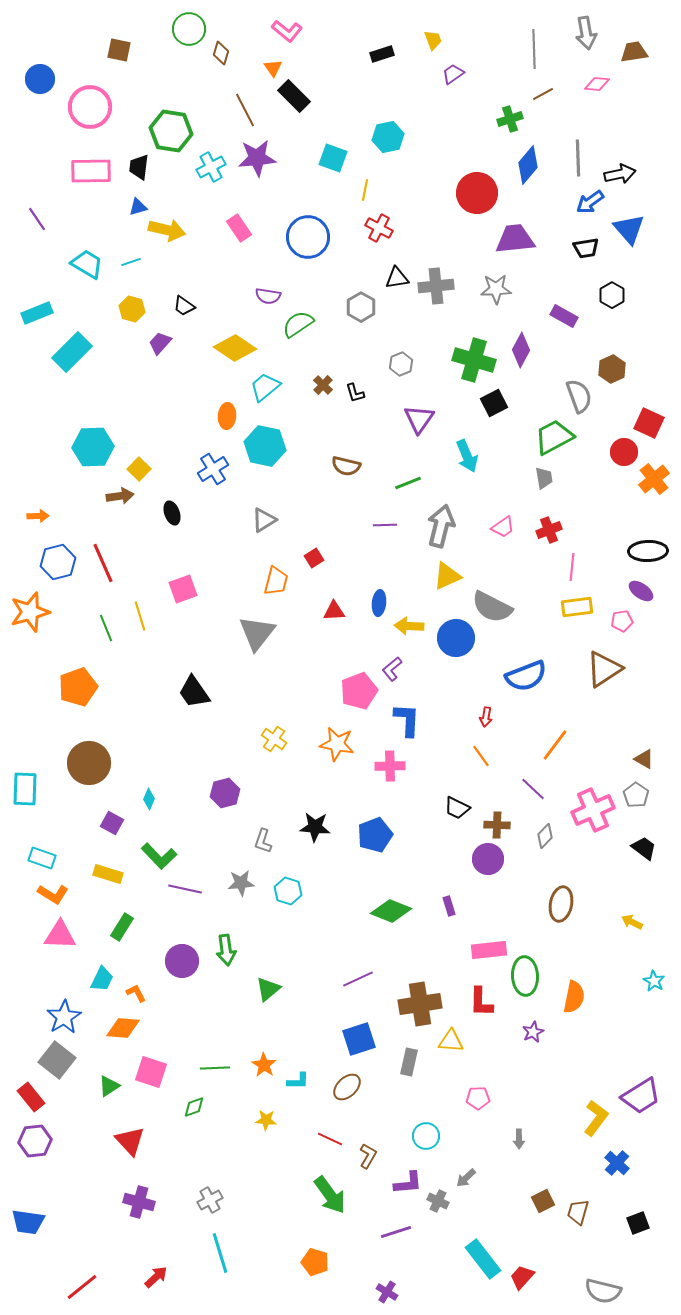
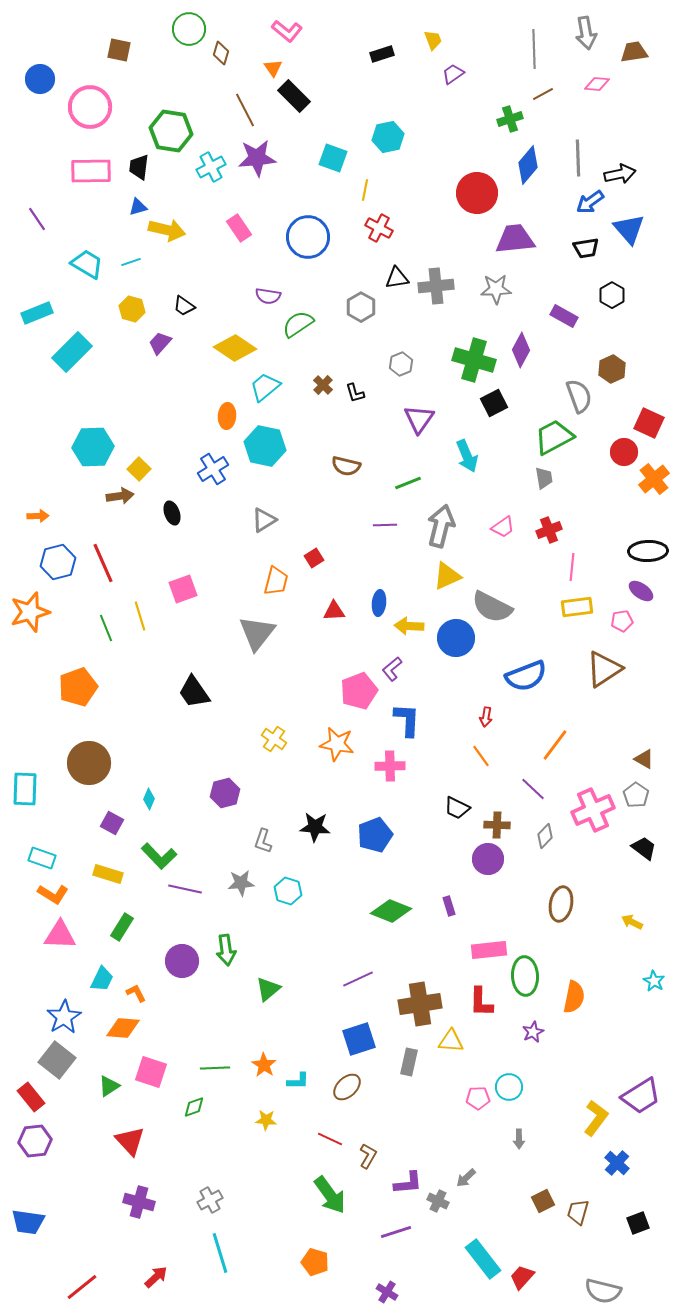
cyan circle at (426, 1136): moved 83 px right, 49 px up
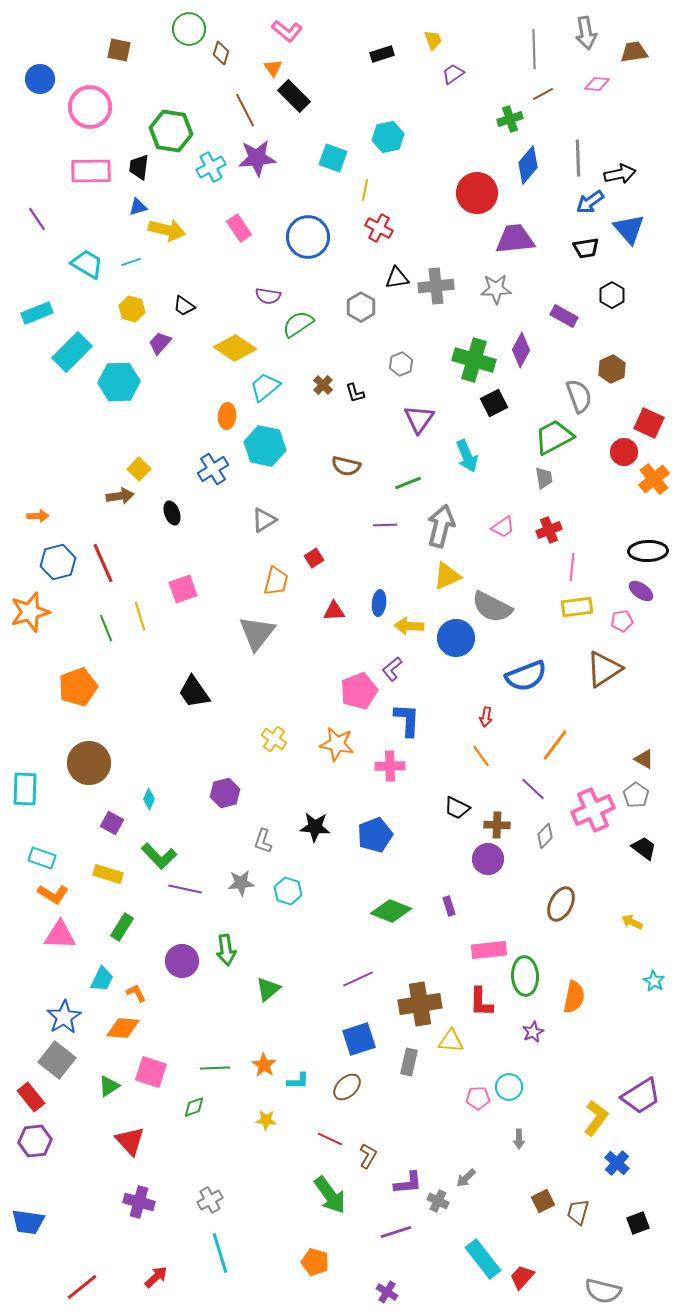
cyan hexagon at (93, 447): moved 26 px right, 65 px up
brown ellipse at (561, 904): rotated 16 degrees clockwise
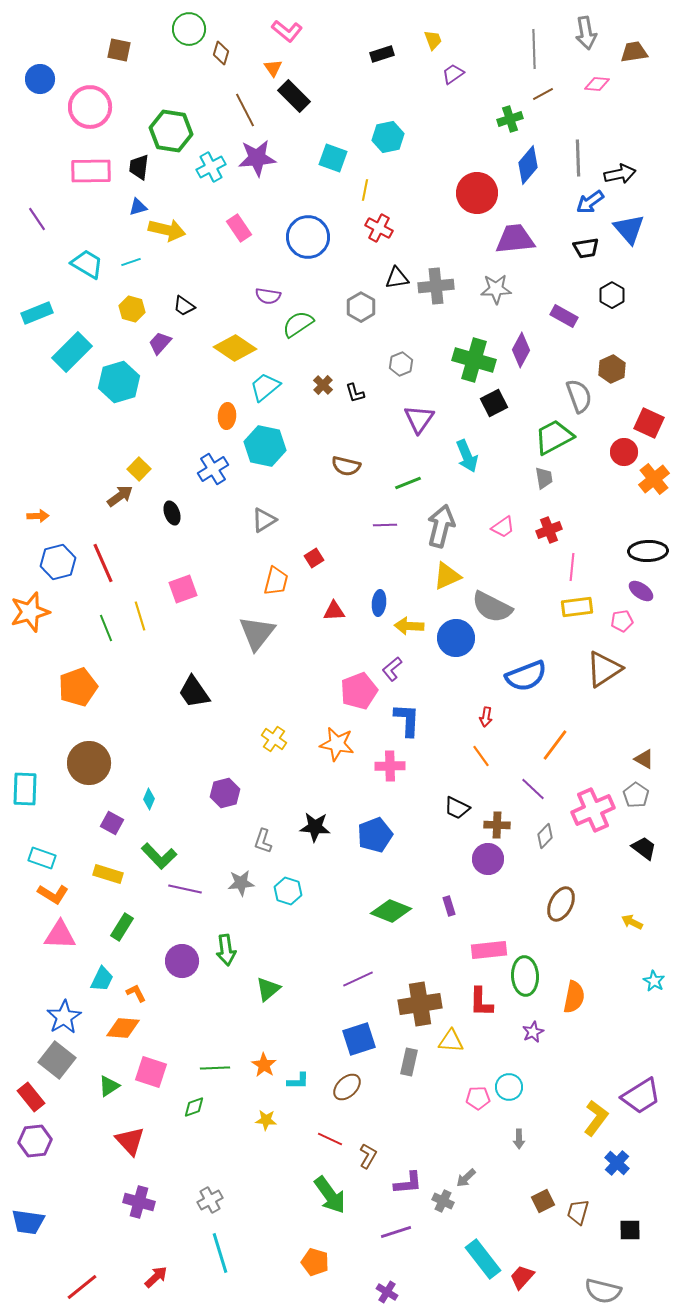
cyan hexagon at (119, 382): rotated 15 degrees counterclockwise
brown arrow at (120, 496): rotated 28 degrees counterclockwise
gray cross at (438, 1201): moved 5 px right
black square at (638, 1223): moved 8 px left, 7 px down; rotated 20 degrees clockwise
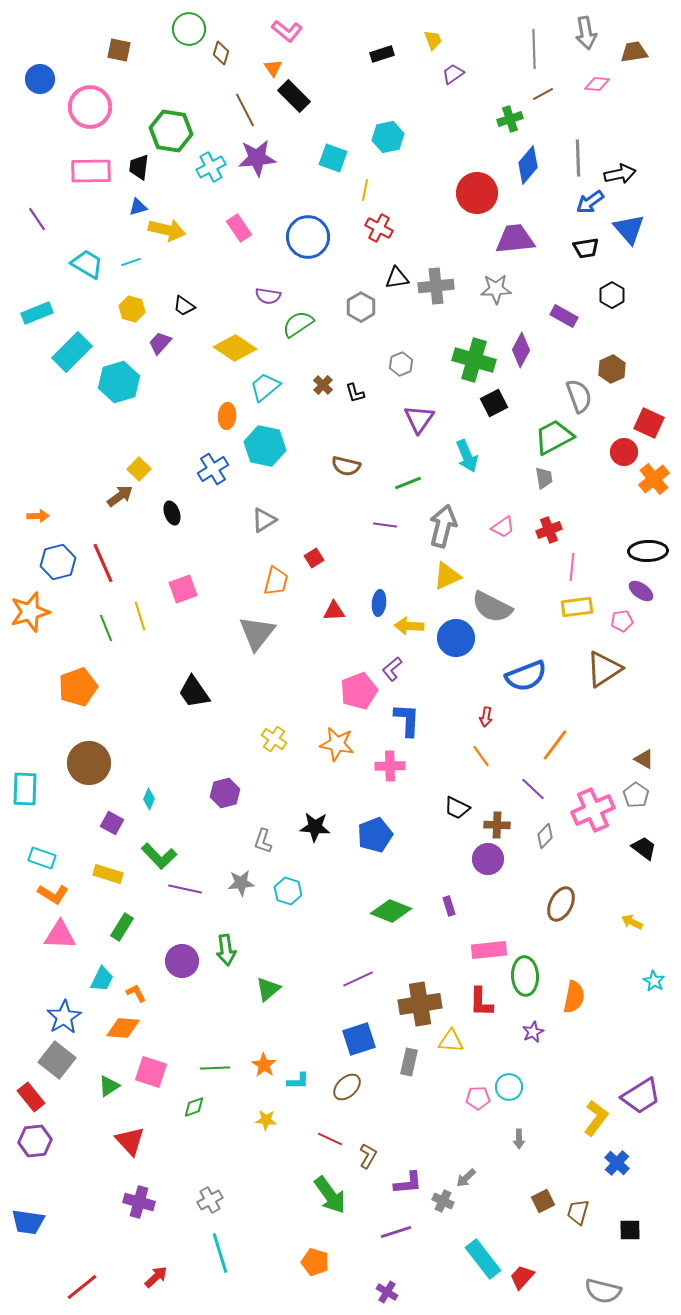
purple line at (385, 525): rotated 10 degrees clockwise
gray arrow at (441, 526): moved 2 px right
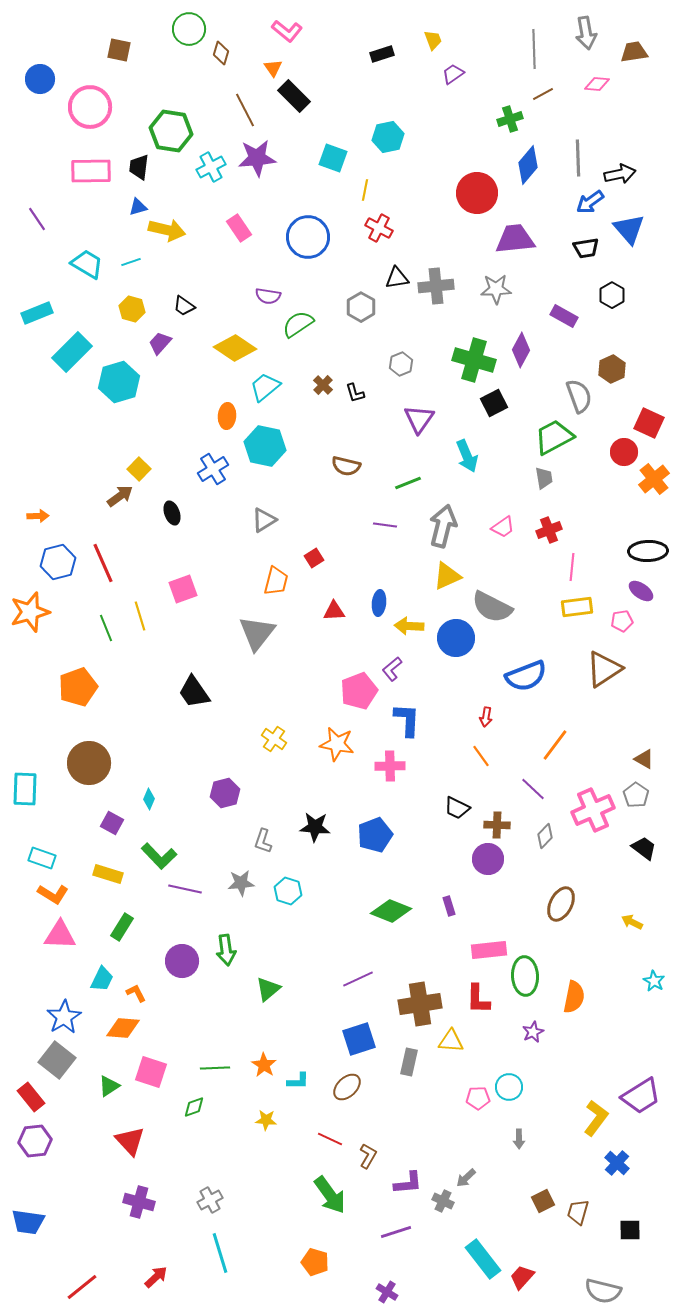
red L-shape at (481, 1002): moved 3 px left, 3 px up
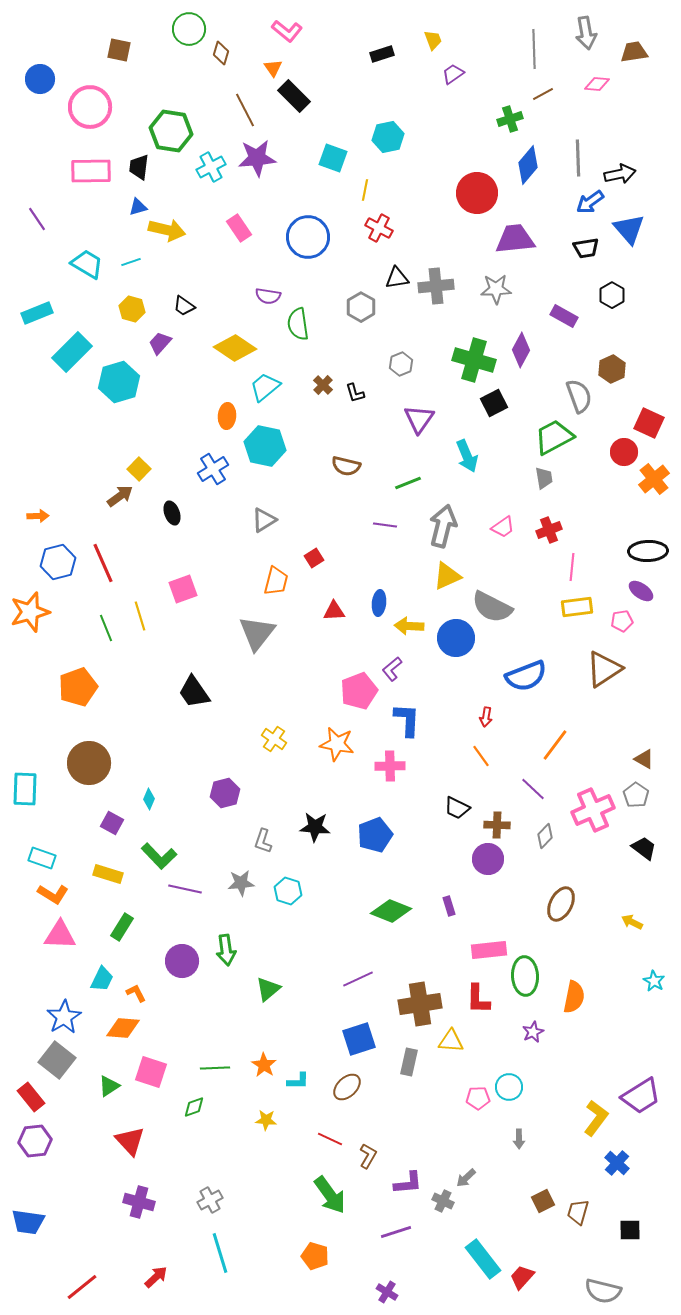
green semicircle at (298, 324): rotated 64 degrees counterclockwise
orange pentagon at (315, 1262): moved 6 px up
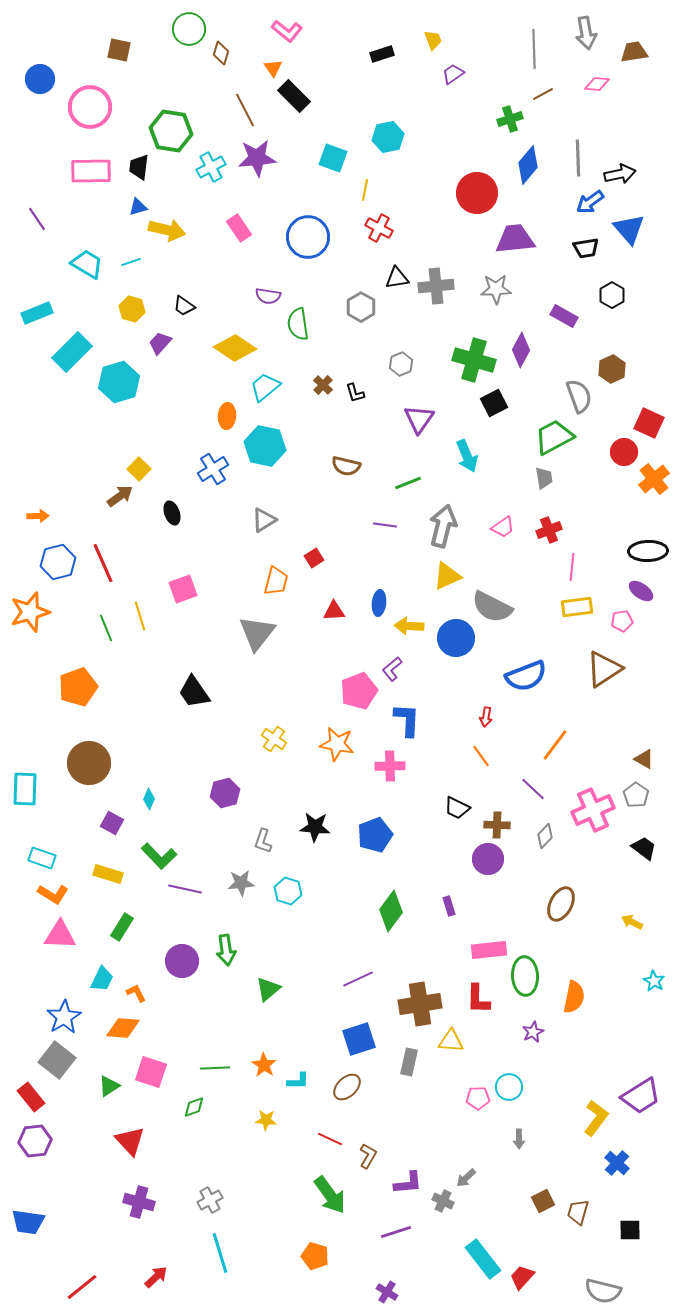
green diamond at (391, 911): rotated 75 degrees counterclockwise
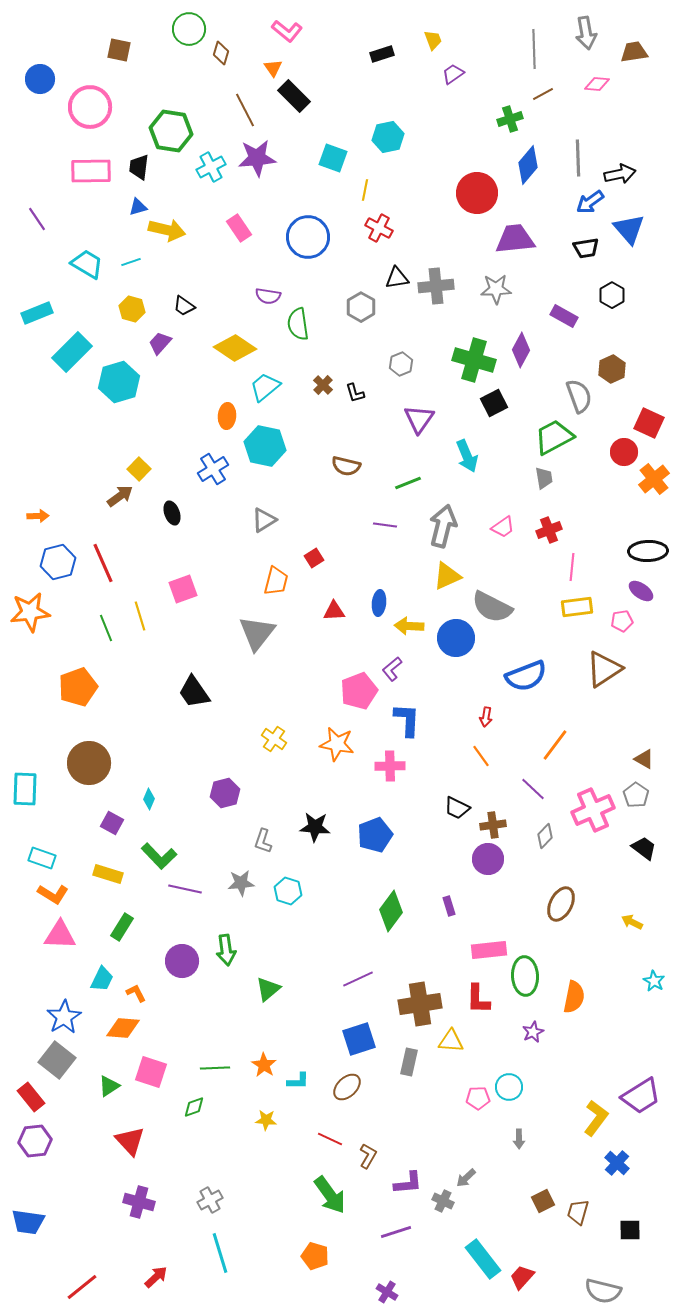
orange star at (30, 612): rotated 9 degrees clockwise
brown cross at (497, 825): moved 4 px left; rotated 10 degrees counterclockwise
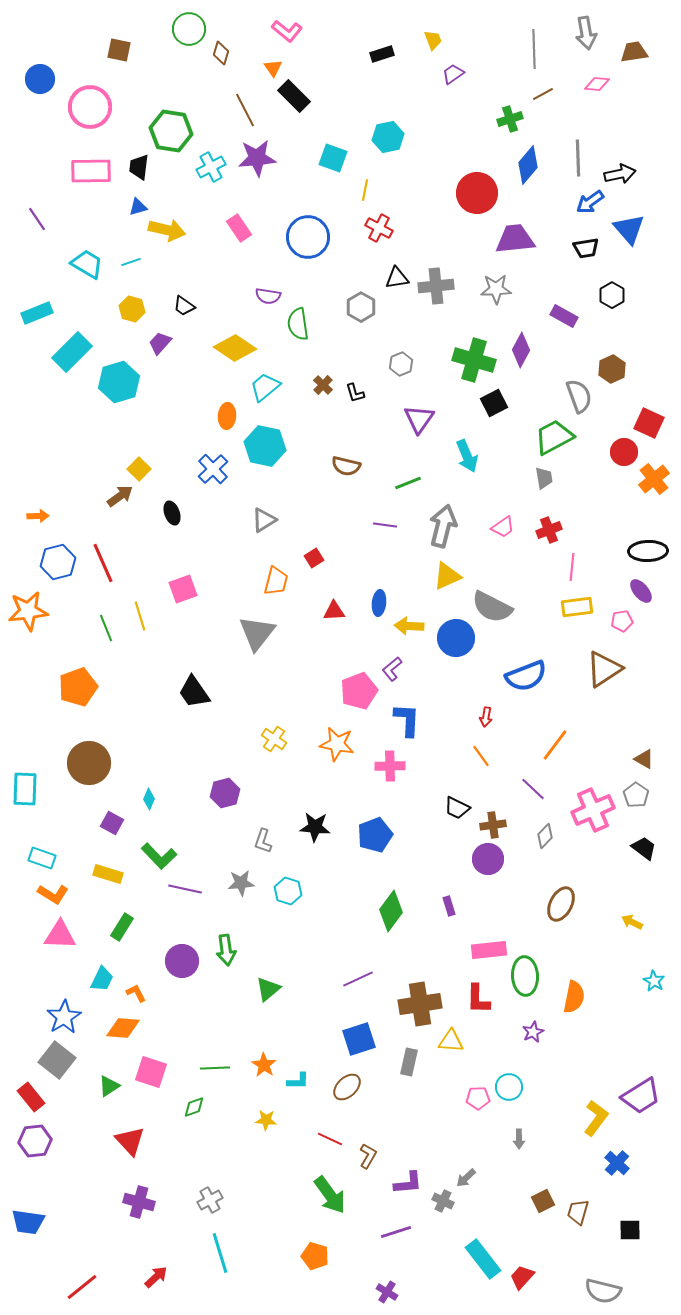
blue cross at (213, 469): rotated 12 degrees counterclockwise
purple ellipse at (641, 591): rotated 15 degrees clockwise
orange star at (30, 612): moved 2 px left, 1 px up
